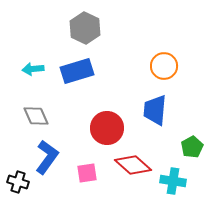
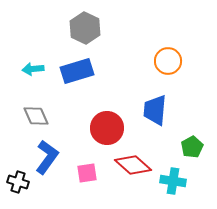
orange circle: moved 4 px right, 5 px up
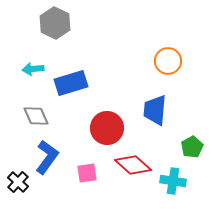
gray hexagon: moved 30 px left, 5 px up
blue rectangle: moved 6 px left, 12 px down
black cross: rotated 25 degrees clockwise
